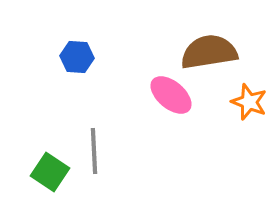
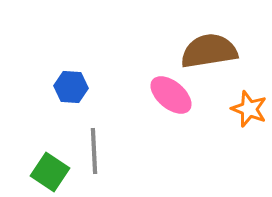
brown semicircle: moved 1 px up
blue hexagon: moved 6 px left, 30 px down
orange star: moved 7 px down
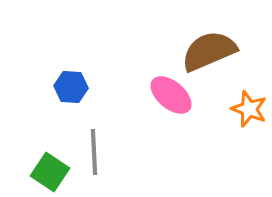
brown semicircle: rotated 14 degrees counterclockwise
gray line: moved 1 px down
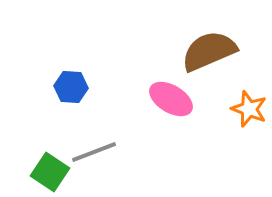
pink ellipse: moved 4 px down; rotated 9 degrees counterclockwise
gray line: rotated 72 degrees clockwise
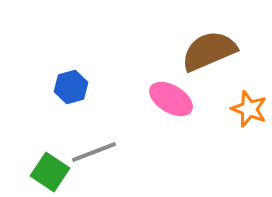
blue hexagon: rotated 20 degrees counterclockwise
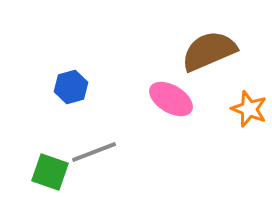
green square: rotated 15 degrees counterclockwise
